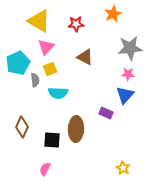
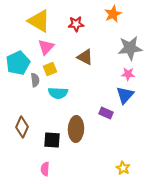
pink semicircle: rotated 24 degrees counterclockwise
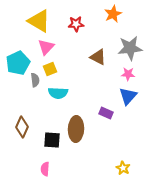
brown triangle: moved 13 px right
blue triangle: moved 3 px right, 1 px down
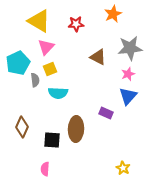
pink star: rotated 24 degrees counterclockwise
